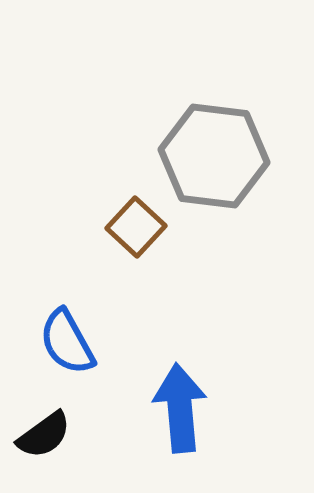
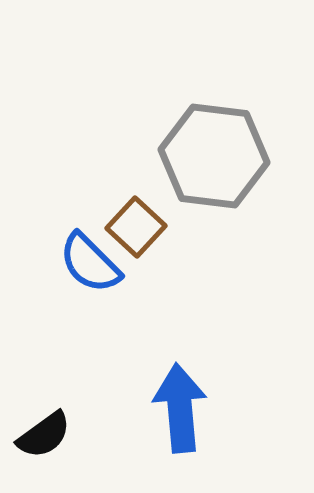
blue semicircle: moved 23 px right, 79 px up; rotated 16 degrees counterclockwise
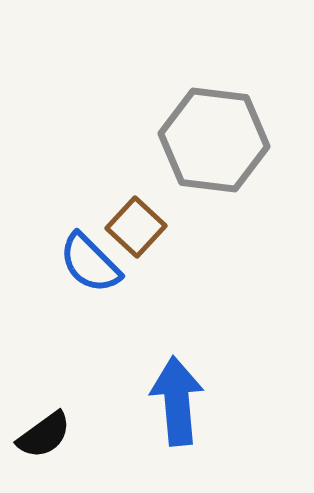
gray hexagon: moved 16 px up
blue arrow: moved 3 px left, 7 px up
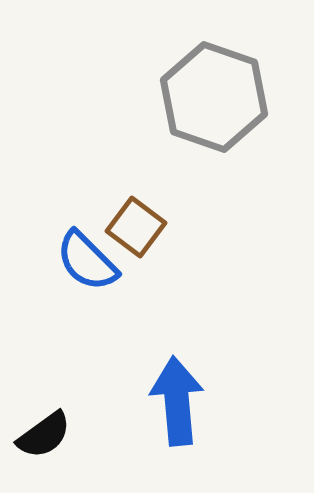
gray hexagon: moved 43 px up; rotated 12 degrees clockwise
brown square: rotated 6 degrees counterclockwise
blue semicircle: moved 3 px left, 2 px up
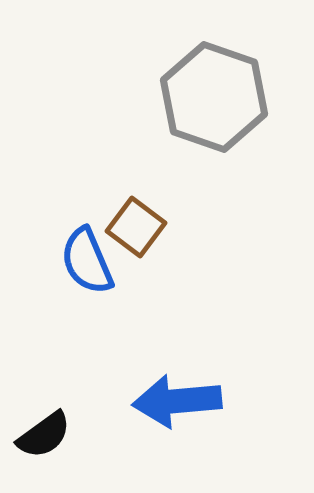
blue semicircle: rotated 22 degrees clockwise
blue arrow: rotated 90 degrees counterclockwise
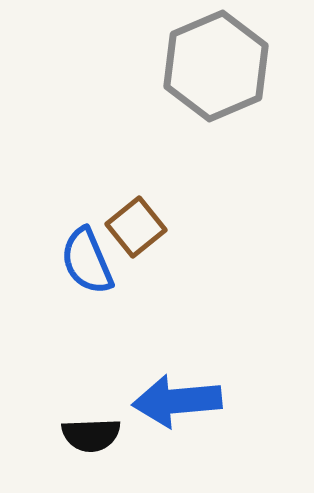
gray hexagon: moved 2 px right, 31 px up; rotated 18 degrees clockwise
brown square: rotated 14 degrees clockwise
black semicircle: moved 47 px right; rotated 34 degrees clockwise
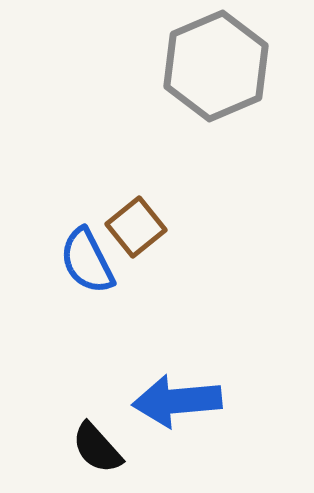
blue semicircle: rotated 4 degrees counterclockwise
black semicircle: moved 6 px right, 13 px down; rotated 50 degrees clockwise
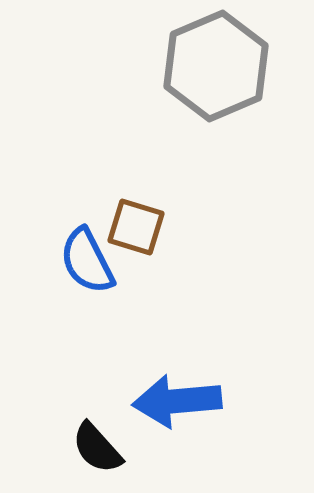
brown square: rotated 34 degrees counterclockwise
